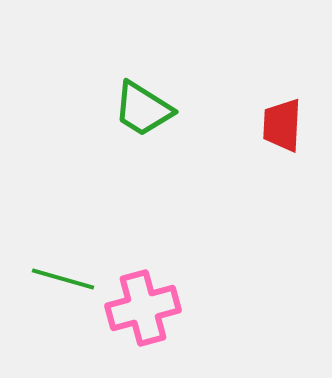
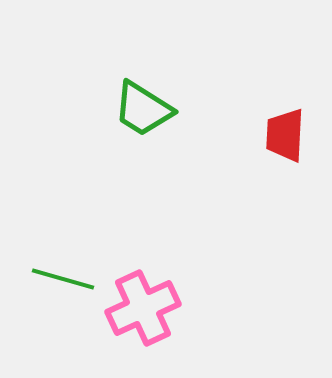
red trapezoid: moved 3 px right, 10 px down
pink cross: rotated 10 degrees counterclockwise
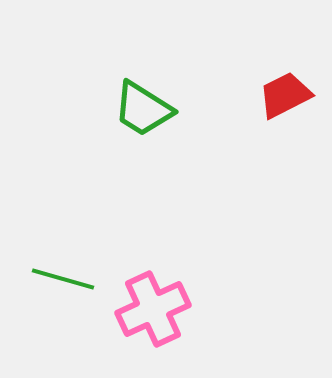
red trapezoid: moved 40 px up; rotated 60 degrees clockwise
pink cross: moved 10 px right, 1 px down
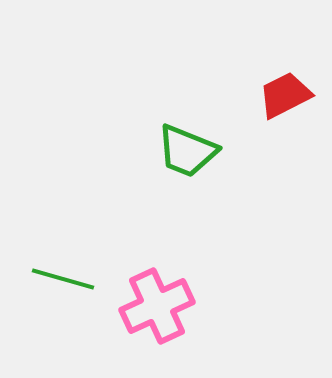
green trapezoid: moved 44 px right, 42 px down; rotated 10 degrees counterclockwise
pink cross: moved 4 px right, 3 px up
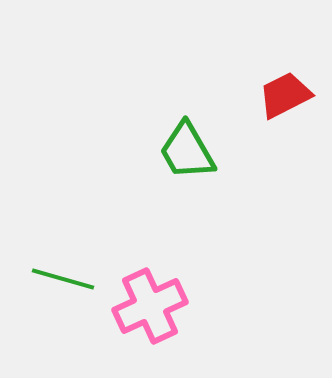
green trapezoid: rotated 38 degrees clockwise
pink cross: moved 7 px left
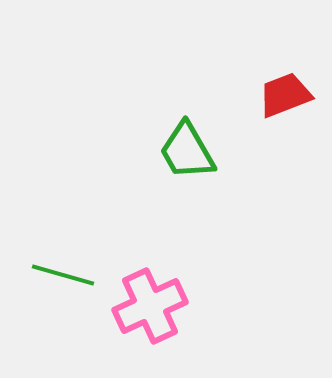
red trapezoid: rotated 6 degrees clockwise
green line: moved 4 px up
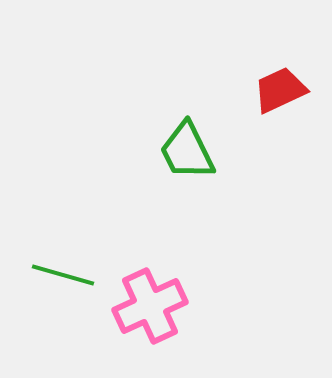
red trapezoid: moved 5 px left, 5 px up; rotated 4 degrees counterclockwise
green trapezoid: rotated 4 degrees clockwise
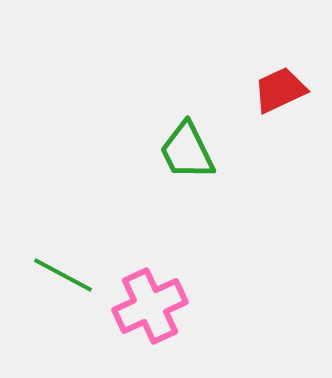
green line: rotated 12 degrees clockwise
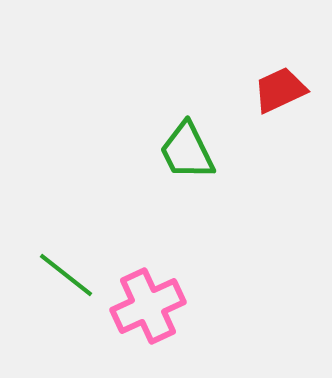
green line: moved 3 px right; rotated 10 degrees clockwise
pink cross: moved 2 px left
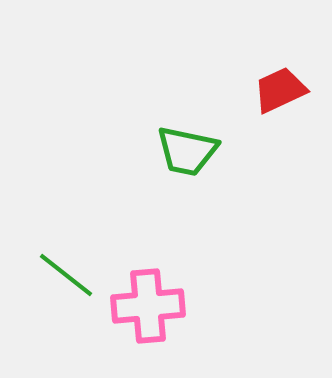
green trapezoid: rotated 52 degrees counterclockwise
pink cross: rotated 20 degrees clockwise
